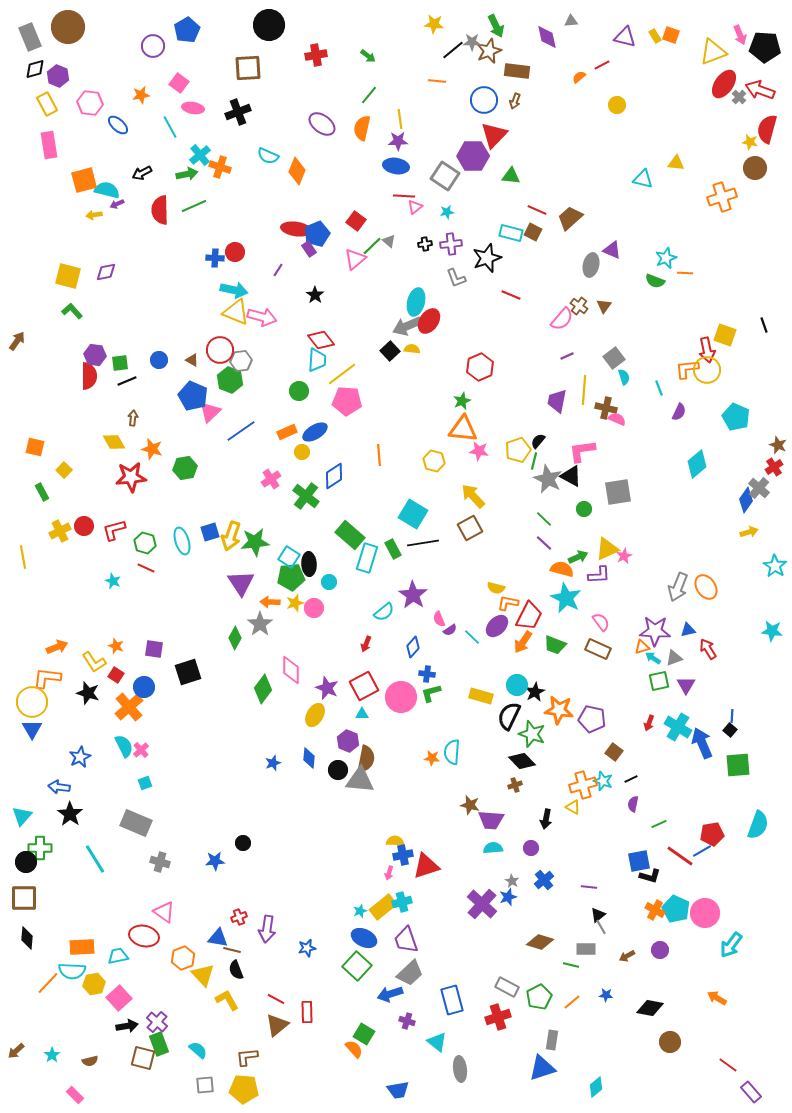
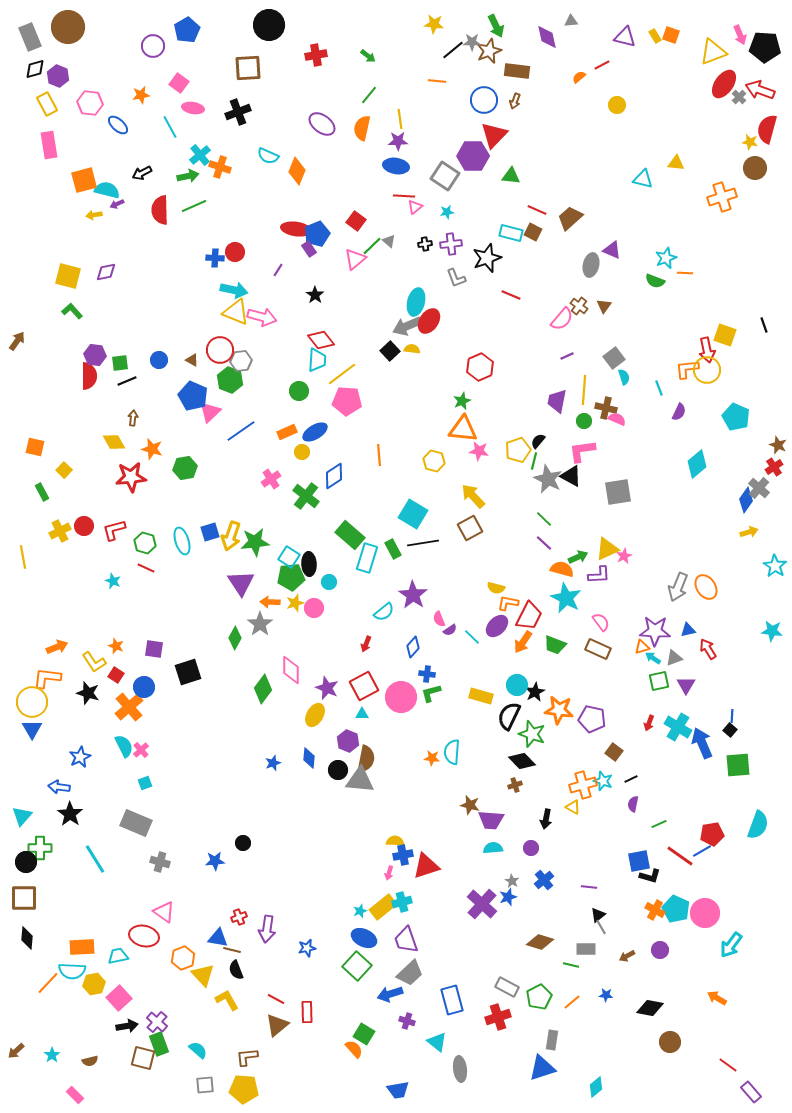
green arrow at (187, 174): moved 1 px right, 2 px down
green circle at (584, 509): moved 88 px up
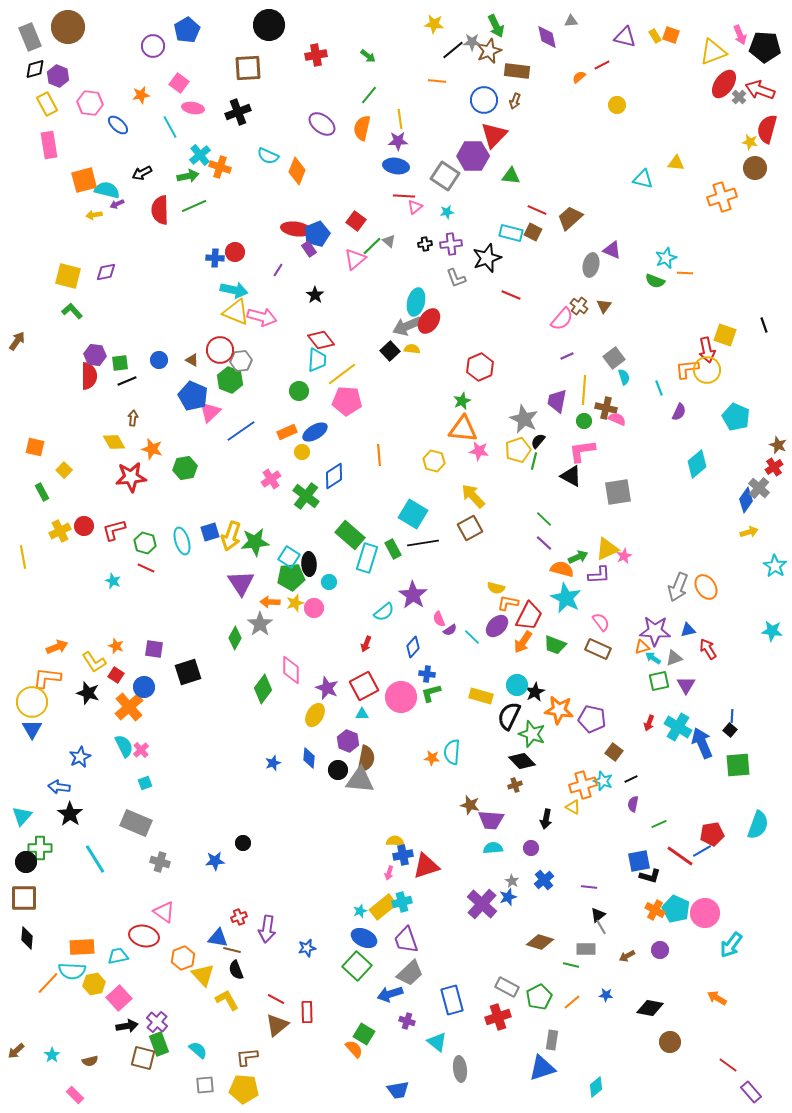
gray star at (548, 479): moved 24 px left, 60 px up
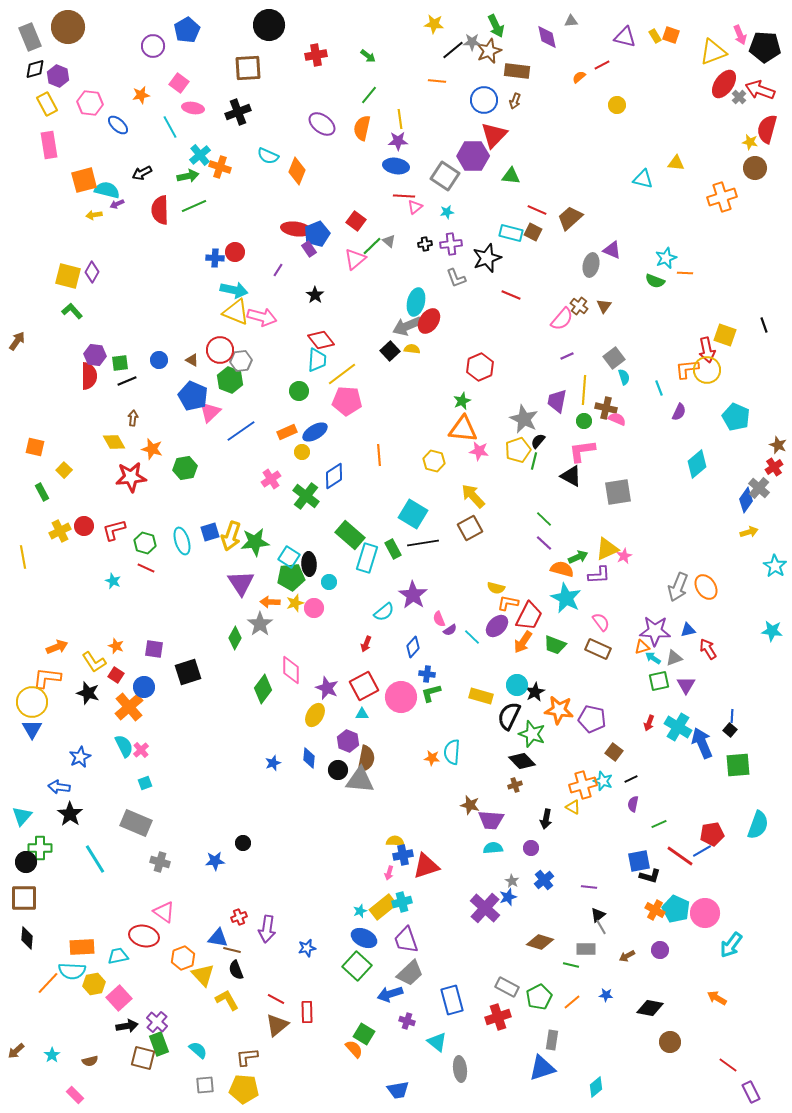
purple diamond at (106, 272): moved 14 px left; rotated 50 degrees counterclockwise
purple cross at (482, 904): moved 3 px right, 4 px down
purple rectangle at (751, 1092): rotated 15 degrees clockwise
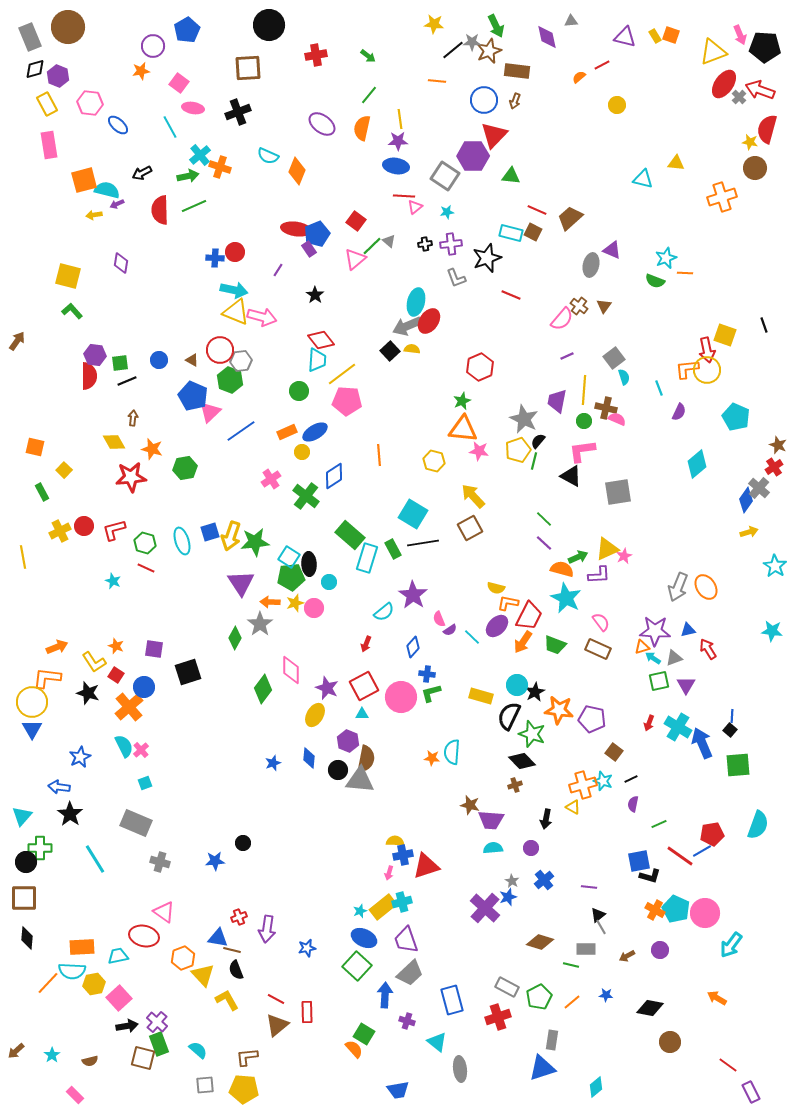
orange star at (141, 95): moved 24 px up
purple diamond at (92, 272): moved 29 px right, 9 px up; rotated 20 degrees counterclockwise
blue arrow at (390, 994): moved 5 px left, 1 px down; rotated 110 degrees clockwise
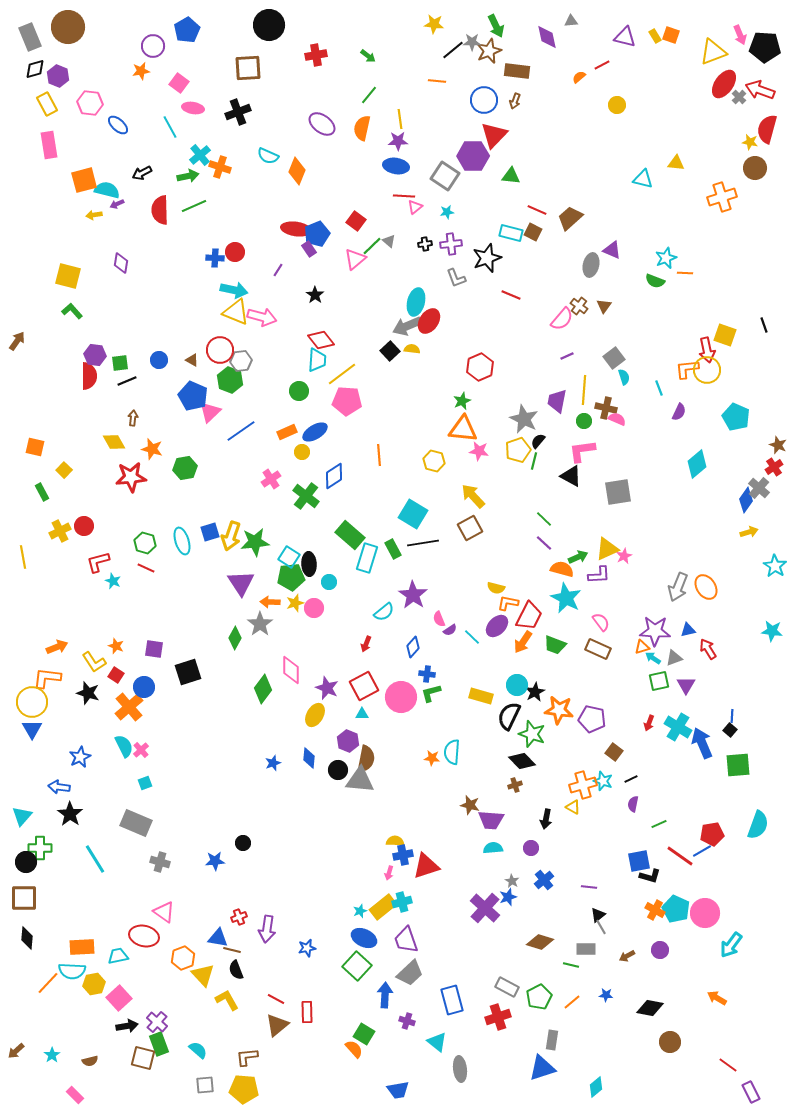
red L-shape at (114, 530): moved 16 px left, 32 px down
